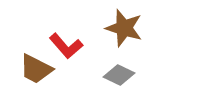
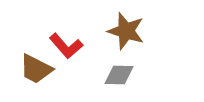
brown star: moved 2 px right, 3 px down
gray diamond: rotated 24 degrees counterclockwise
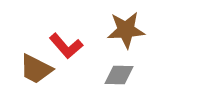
brown star: moved 1 px up; rotated 21 degrees counterclockwise
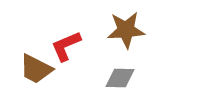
red L-shape: rotated 108 degrees clockwise
gray diamond: moved 1 px right, 3 px down
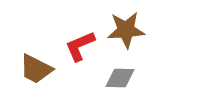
red L-shape: moved 14 px right
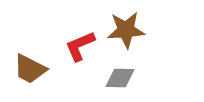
brown trapezoid: moved 6 px left
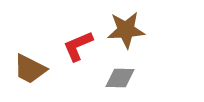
red L-shape: moved 2 px left
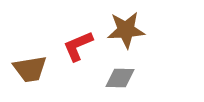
brown trapezoid: rotated 36 degrees counterclockwise
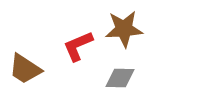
brown star: moved 2 px left, 1 px up
brown trapezoid: moved 5 px left; rotated 42 degrees clockwise
